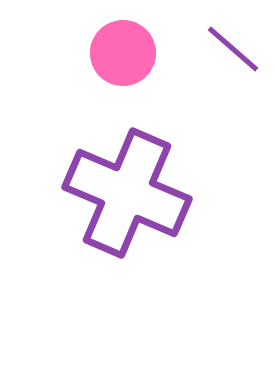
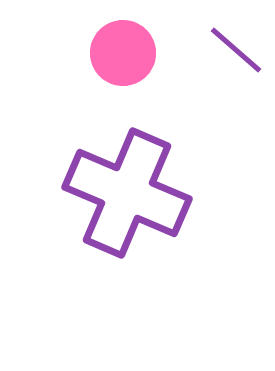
purple line: moved 3 px right, 1 px down
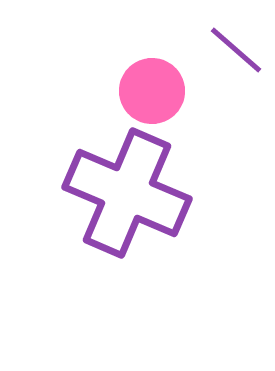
pink circle: moved 29 px right, 38 px down
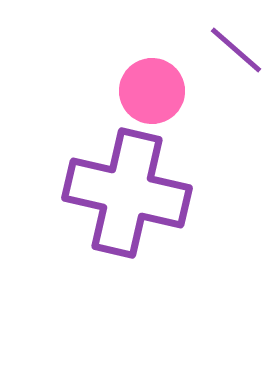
purple cross: rotated 10 degrees counterclockwise
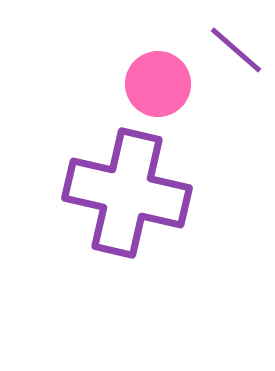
pink circle: moved 6 px right, 7 px up
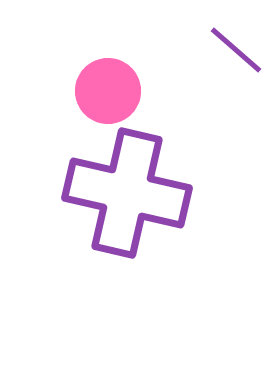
pink circle: moved 50 px left, 7 px down
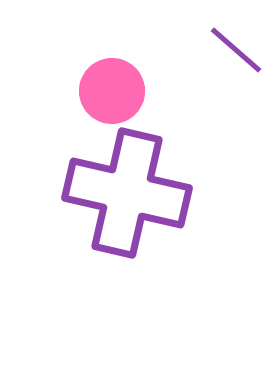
pink circle: moved 4 px right
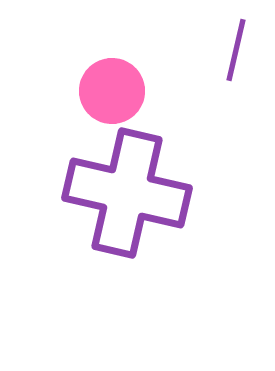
purple line: rotated 62 degrees clockwise
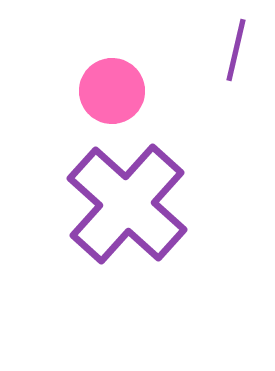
purple cross: moved 11 px down; rotated 29 degrees clockwise
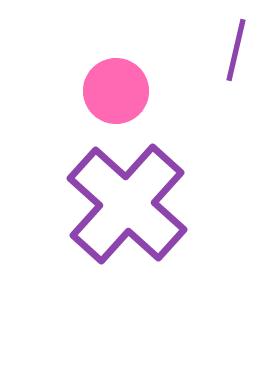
pink circle: moved 4 px right
